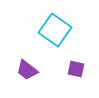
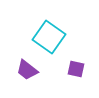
cyan square: moved 6 px left, 7 px down
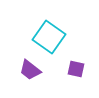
purple trapezoid: moved 3 px right
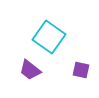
purple square: moved 5 px right, 1 px down
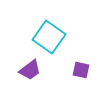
purple trapezoid: rotated 75 degrees counterclockwise
